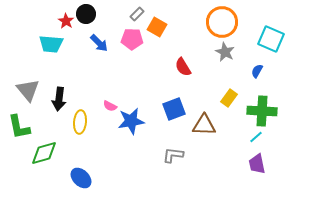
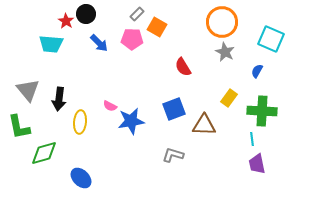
cyan line: moved 4 px left, 2 px down; rotated 56 degrees counterclockwise
gray L-shape: rotated 10 degrees clockwise
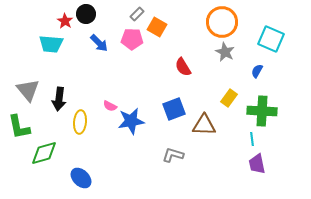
red star: moved 1 px left
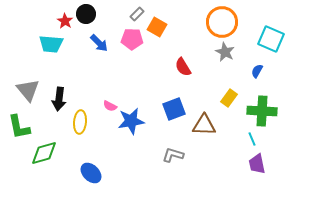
cyan line: rotated 16 degrees counterclockwise
blue ellipse: moved 10 px right, 5 px up
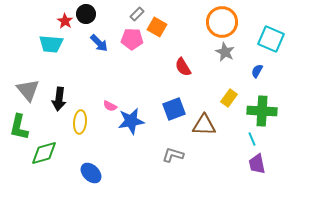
green L-shape: rotated 24 degrees clockwise
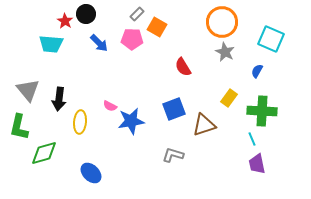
brown triangle: rotated 20 degrees counterclockwise
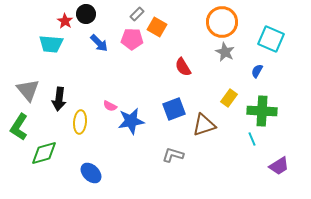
green L-shape: rotated 20 degrees clockwise
purple trapezoid: moved 22 px right, 2 px down; rotated 110 degrees counterclockwise
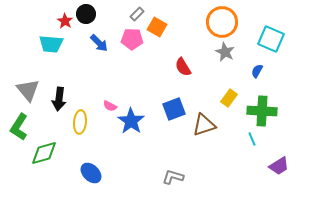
blue star: rotated 28 degrees counterclockwise
gray L-shape: moved 22 px down
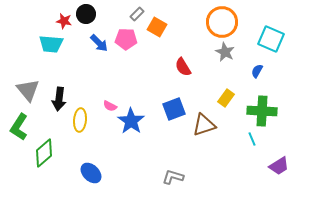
red star: moved 1 px left; rotated 21 degrees counterclockwise
pink pentagon: moved 6 px left
yellow rectangle: moved 3 px left
yellow ellipse: moved 2 px up
green diamond: rotated 24 degrees counterclockwise
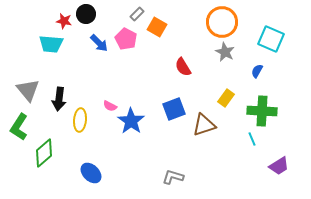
pink pentagon: rotated 25 degrees clockwise
